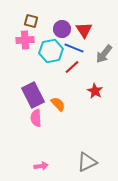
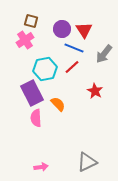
pink cross: rotated 30 degrees counterclockwise
cyan hexagon: moved 6 px left, 18 px down
purple rectangle: moved 1 px left, 2 px up
pink arrow: moved 1 px down
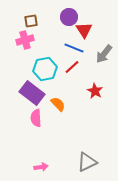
brown square: rotated 24 degrees counterclockwise
purple circle: moved 7 px right, 12 px up
pink cross: rotated 18 degrees clockwise
purple rectangle: rotated 25 degrees counterclockwise
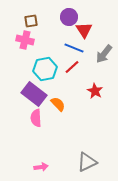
pink cross: rotated 30 degrees clockwise
purple rectangle: moved 2 px right, 1 px down
